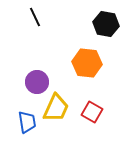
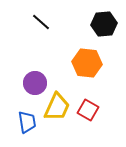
black line: moved 6 px right, 5 px down; rotated 24 degrees counterclockwise
black hexagon: moved 2 px left; rotated 15 degrees counterclockwise
purple circle: moved 2 px left, 1 px down
yellow trapezoid: moved 1 px right, 1 px up
red square: moved 4 px left, 2 px up
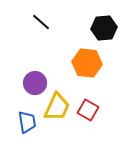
black hexagon: moved 4 px down
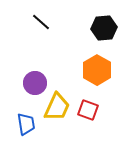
orange hexagon: moved 10 px right, 7 px down; rotated 24 degrees clockwise
red square: rotated 10 degrees counterclockwise
blue trapezoid: moved 1 px left, 2 px down
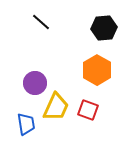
yellow trapezoid: moved 1 px left
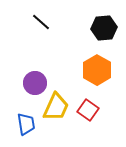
red square: rotated 15 degrees clockwise
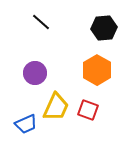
purple circle: moved 10 px up
red square: rotated 15 degrees counterclockwise
blue trapezoid: rotated 75 degrees clockwise
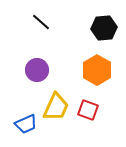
purple circle: moved 2 px right, 3 px up
